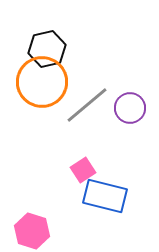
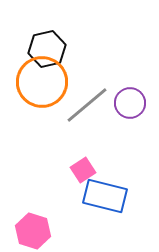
purple circle: moved 5 px up
pink hexagon: moved 1 px right
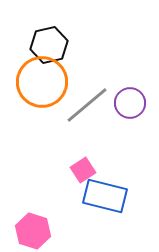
black hexagon: moved 2 px right, 4 px up
